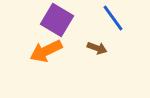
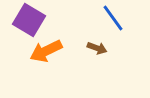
purple square: moved 28 px left
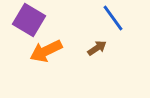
brown arrow: rotated 54 degrees counterclockwise
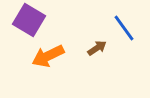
blue line: moved 11 px right, 10 px down
orange arrow: moved 2 px right, 5 px down
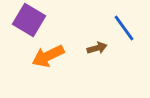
brown arrow: rotated 18 degrees clockwise
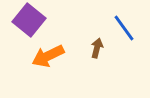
purple square: rotated 8 degrees clockwise
brown arrow: rotated 60 degrees counterclockwise
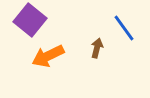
purple square: moved 1 px right
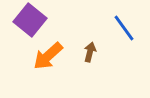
brown arrow: moved 7 px left, 4 px down
orange arrow: rotated 16 degrees counterclockwise
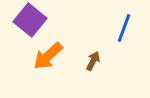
blue line: rotated 56 degrees clockwise
brown arrow: moved 3 px right, 9 px down; rotated 12 degrees clockwise
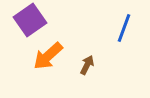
purple square: rotated 16 degrees clockwise
brown arrow: moved 6 px left, 4 px down
